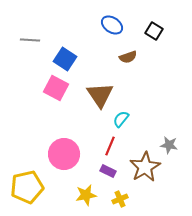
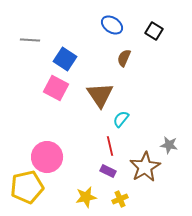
brown semicircle: moved 4 px left, 1 px down; rotated 132 degrees clockwise
red line: rotated 36 degrees counterclockwise
pink circle: moved 17 px left, 3 px down
yellow star: moved 2 px down
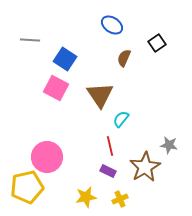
black square: moved 3 px right, 12 px down; rotated 24 degrees clockwise
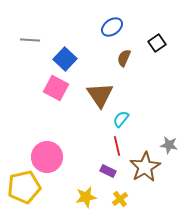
blue ellipse: moved 2 px down; rotated 70 degrees counterclockwise
blue square: rotated 10 degrees clockwise
red line: moved 7 px right
yellow pentagon: moved 3 px left
yellow cross: rotated 14 degrees counterclockwise
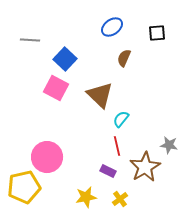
black square: moved 10 px up; rotated 30 degrees clockwise
brown triangle: rotated 12 degrees counterclockwise
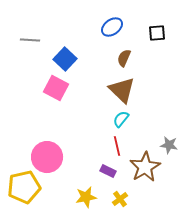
brown triangle: moved 22 px right, 5 px up
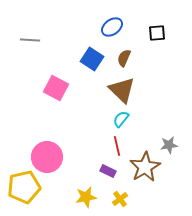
blue square: moved 27 px right; rotated 10 degrees counterclockwise
gray star: rotated 18 degrees counterclockwise
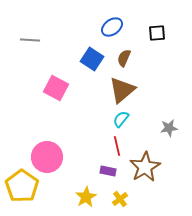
brown triangle: rotated 36 degrees clockwise
gray star: moved 17 px up
purple rectangle: rotated 14 degrees counterclockwise
yellow pentagon: moved 2 px left, 1 px up; rotated 24 degrees counterclockwise
yellow star: rotated 20 degrees counterclockwise
